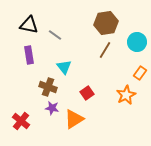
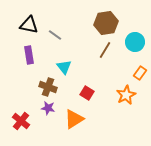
cyan circle: moved 2 px left
red square: rotated 24 degrees counterclockwise
purple star: moved 4 px left
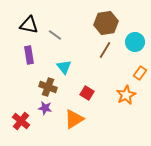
purple star: moved 3 px left
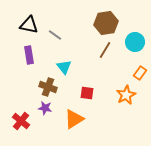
red square: rotated 24 degrees counterclockwise
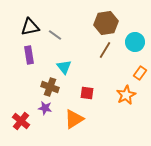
black triangle: moved 1 px right, 2 px down; rotated 24 degrees counterclockwise
brown cross: moved 2 px right
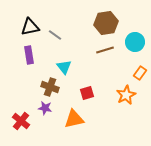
brown line: rotated 42 degrees clockwise
red square: rotated 24 degrees counterclockwise
orange triangle: rotated 20 degrees clockwise
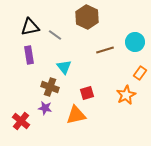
brown hexagon: moved 19 px left, 6 px up; rotated 25 degrees counterclockwise
orange triangle: moved 2 px right, 4 px up
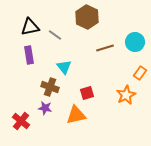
brown line: moved 2 px up
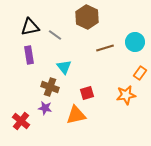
orange star: rotated 18 degrees clockwise
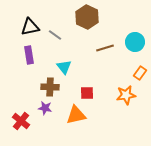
brown cross: rotated 18 degrees counterclockwise
red square: rotated 16 degrees clockwise
